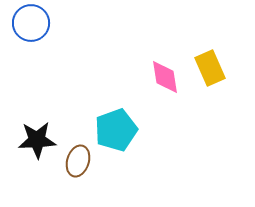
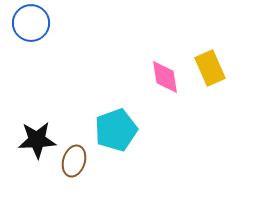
brown ellipse: moved 4 px left
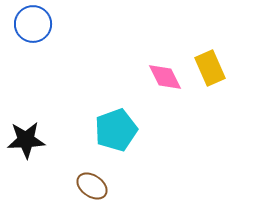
blue circle: moved 2 px right, 1 px down
pink diamond: rotated 18 degrees counterclockwise
black star: moved 11 px left
brown ellipse: moved 18 px right, 25 px down; rotated 72 degrees counterclockwise
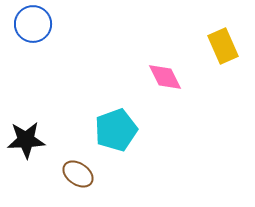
yellow rectangle: moved 13 px right, 22 px up
brown ellipse: moved 14 px left, 12 px up
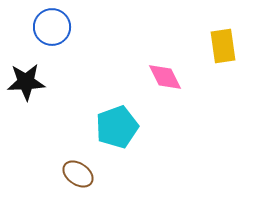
blue circle: moved 19 px right, 3 px down
yellow rectangle: rotated 16 degrees clockwise
cyan pentagon: moved 1 px right, 3 px up
black star: moved 58 px up
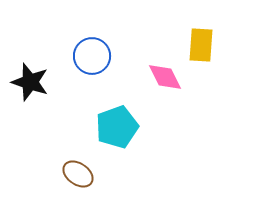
blue circle: moved 40 px right, 29 px down
yellow rectangle: moved 22 px left, 1 px up; rotated 12 degrees clockwise
black star: moved 4 px right; rotated 21 degrees clockwise
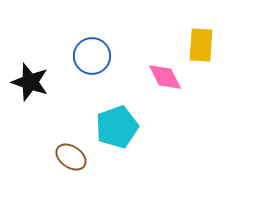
brown ellipse: moved 7 px left, 17 px up
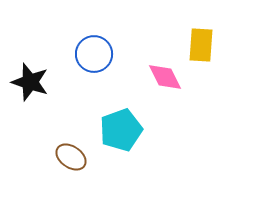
blue circle: moved 2 px right, 2 px up
cyan pentagon: moved 4 px right, 3 px down
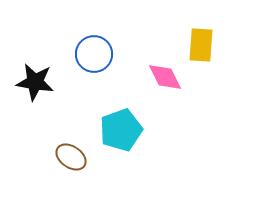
black star: moved 5 px right; rotated 9 degrees counterclockwise
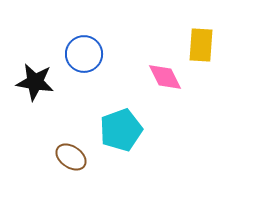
blue circle: moved 10 px left
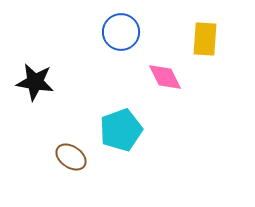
yellow rectangle: moved 4 px right, 6 px up
blue circle: moved 37 px right, 22 px up
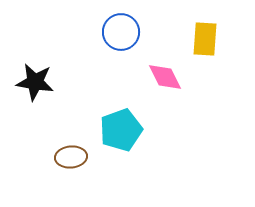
brown ellipse: rotated 40 degrees counterclockwise
